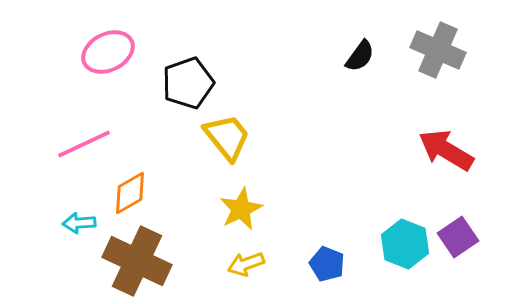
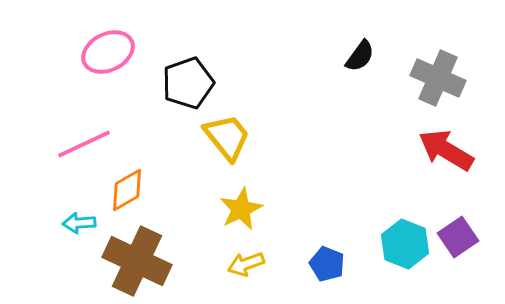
gray cross: moved 28 px down
orange diamond: moved 3 px left, 3 px up
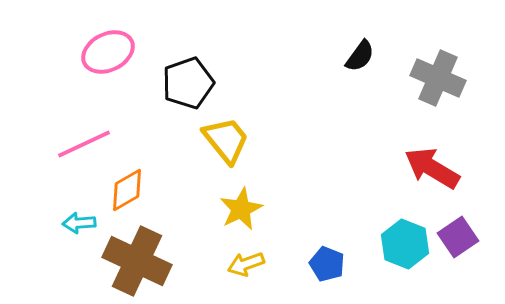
yellow trapezoid: moved 1 px left, 3 px down
red arrow: moved 14 px left, 18 px down
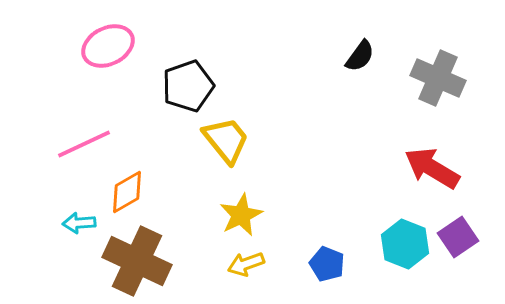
pink ellipse: moved 6 px up
black pentagon: moved 3 px down
orange diamond: moved 2 px down
yellow star: moved 6 px down
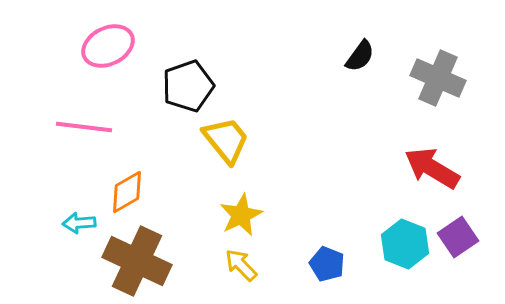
pink line: moved 17 px up; rotated 32 degrees clockwise
yellow arrow: moved 5 px left, 1 px down; rotated 66 degrees clockwise
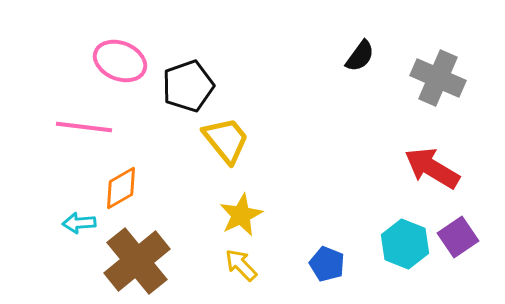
pink ellipse: moved 12 px right, 15 px down; rotated 48 degrees clockwise
orange diamond: moved 6 px left, 4 px up
brown cross: rotated 26 degrees clockwise
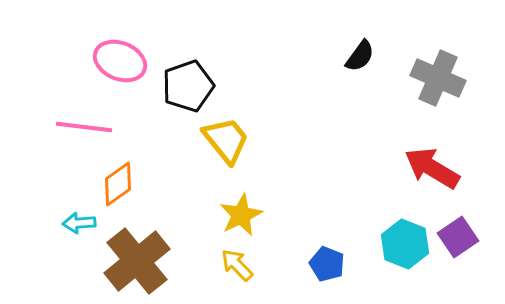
orange diamond: moved 3 px left, 4 px up; rotated 6 degrees counterclockwise
yellow arrow: moved 4 px left
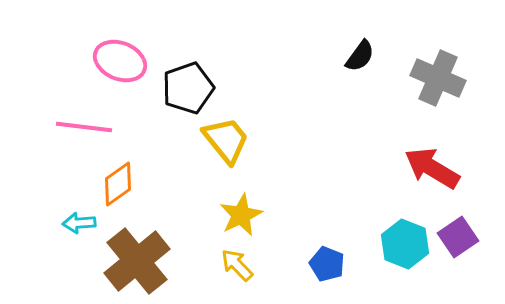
black pentagon: moved 2 px down
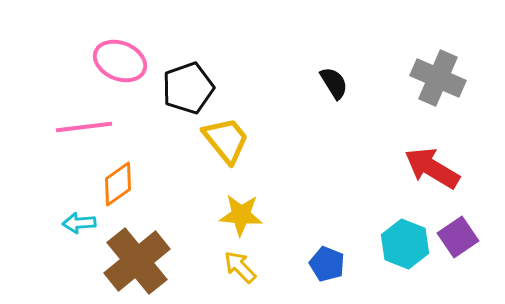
black semicircle: moved 26 px left, 27 px down; rotated 68 degrees counterclockwise
pink line: rotated 14 degrees counterclockwise
yellow star: rotated 30 degrees clockwise
yellow arrow: moved 3 px right, 2 px down
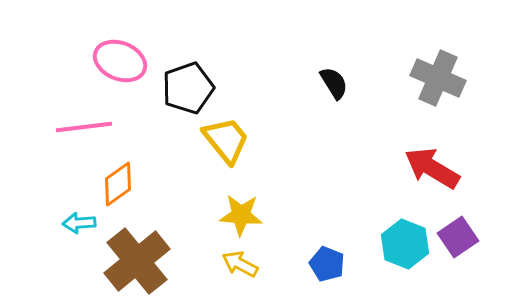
yellow arrow: moved 3 px up; rotated 18 degrees counterclockwise
